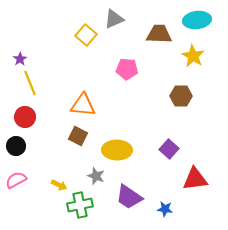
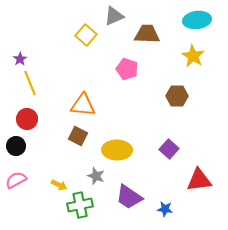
gray triangle: moved 3 px up
brown trapezoid: moved 12 px left
pink pentagon: rotated 15 degrees clockwise
brown hexagon: moved 4 px left
red circle: moved 2 px right, 2 px down
red triangle: moved 4 px right, 1 px down
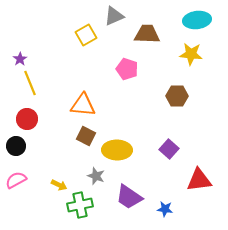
yellow square: rotated 20 degrees clockwise
yellow star: moved 2 px left, 2 px up; rotated 25 degrees counterclockwise
brown square: moved 8 px right
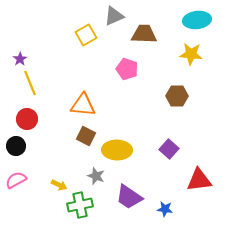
brown trapezoid: moved 3 px left
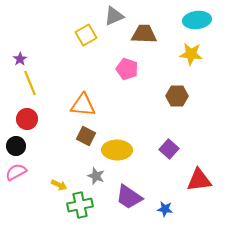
pink semicircle: moved 8 px up
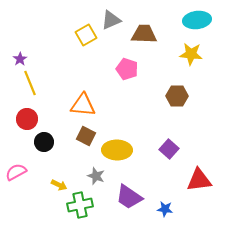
gray triangle: moved 3 px left, 4 px down
black circle: moved 28 px right, 4 px up
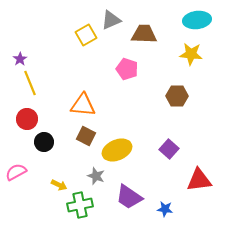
yellow ellipse: rotated 24 degrees counterclockwise
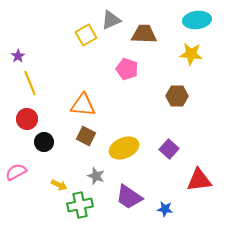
purple star: moved 2 px left, 3 px up
yellow ellipse: moved 7 px right, 2 px up
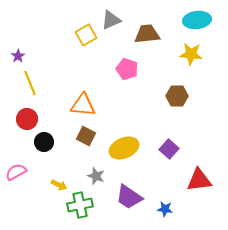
brown trapezoid: moved 3 px right; rotated 8 degrees counterclockwise
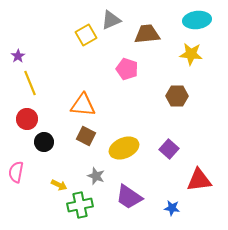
pink semicircle: rotated 50 degrees counterclockwise
blue star: moved 7 px right, 1 px up
